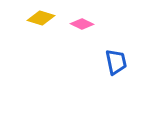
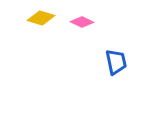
pink diamond: moved 2 px up
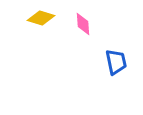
pink diamond: moved 1 px right, 2 px down; rotated 60 degrees clockwise
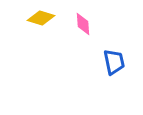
blue trapezoid: moved 2 px left
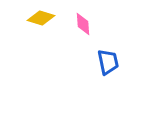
blue trapezoid: moved 6 px left
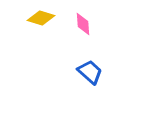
blue trapezoid: moved 18 px left, 10 px down; rotated 36 degrees counterclockwise
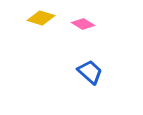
pink diamond: rotated 55 degrees counterclockwise
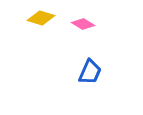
blue trapezoid: rotated 72 degrees clockwise
